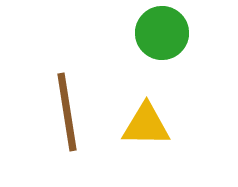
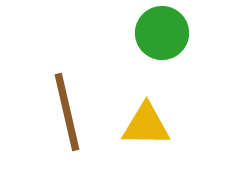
brown line: rotated 4 degrees counterclockwise
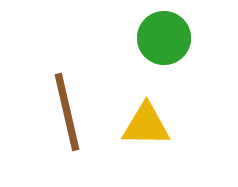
green circle: moved 2 px right, 5 px down
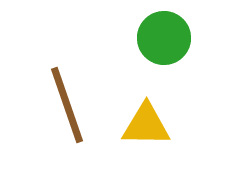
brown line: moved 7 px up; rotated 6 degrees counterclockwise
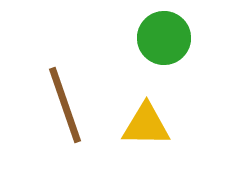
brown line: moved 2 px left
